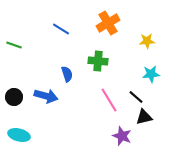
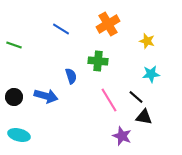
orange cross: moved 1 px down
yellow star: rotated 21 degrees clockwise
blue semicircle: moved 4 px right, 2 px down
black triangle: rotated 24 degrees clockwise
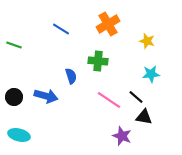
pink line: rotated 25 degrees counterclockwise
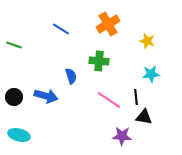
green cross: moved 1 px right
black line: rotated 42 degrees clockwise
purple star: rotated 18 degrees counterclockwise
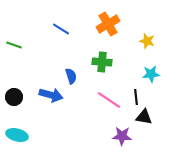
green cross: moved 3 px right, 1 px down
blue arrow: moved 5 px right, 1 px up
cyan ellipse: moved 2 px left
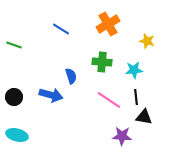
cyan star: moved 17 px left, 4 px up
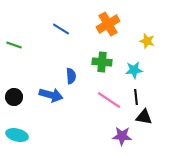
blue semicircle: rotated 14 degrees clockwise
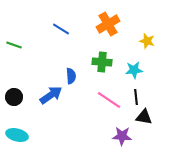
blue arrow: rotated 50 degrees counterclockwise
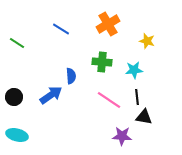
green line: moved 3 px right, 2 px up; rotated 14 degrees clockwise
black line: moved 1 px right
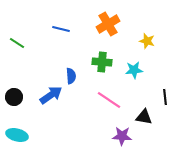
blue line: rotated 18 degrees counterclockwise
black line: moved 28 px right
